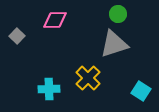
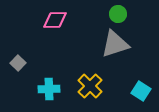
gray square: moved 1 px right, 27 px down
gray triangle: moved 1 px right
yellow cross: moved 2 px right, 8 px down
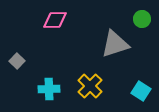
green circle: moved 24 px right, 5 px down
gray square: moved 1 px left, 2 px up
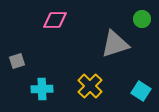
gray square: rotated 28 degrees clockwise
cyan cross: moved 7 px left
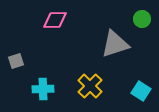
gray square: moved 1 px left
cyan cross: moved 1 px right
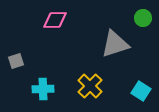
green circle: moved 1 px right, 1 px up
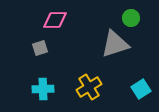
green circle: moved 12 px left
gray square: moved 24 px right, 13 px up
yellow cross: moved 1 px left, 1 px down; rotated 15 degrees clockwise
cyan square: moved 2 px up; rotated 24 degrees clockwise
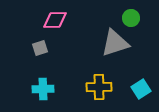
gray triangle: moved 1 px up
yellow cross: moved 10 px right; rotated 30 degrees clockwise
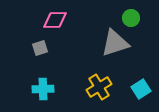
yellow cross: rotated 30 degrees counterclockwise
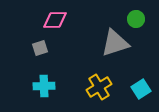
green circle: moved 5 px right, 1 px down
cyan cross: moved 1 px right, 3 px up
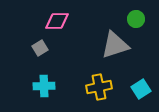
pink diamond: moved 2 px right, 1 px down
gray triangle: moved 2 px down
gray square: rotated 14 degrees counterclockwise
yellow cross: rotated 20 degrees clockwise
